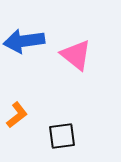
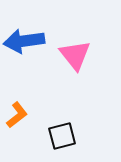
pink triangle: moved 1 px left; rotated 12 degrees clockwise
black square: rotated 8 degrees counterclockwise
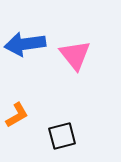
blue arrow: moved 1 px right, 3 px down
orange L-shape: rotated 8 degrees clockwise
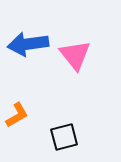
blue arrow: moved 3 px right
black square: moved 2 px right, 1 px down
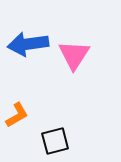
pink triangle: moved 1 px left; rotated 12 degrees clockwise
black square: moved 9 px left, 4 px down
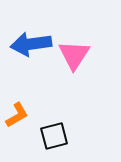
blue arrow: moved 3 px right
black square: moved 1 px left, 5 px up
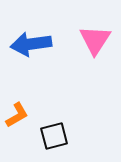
pink triangle: moved 21 px right, 15 px up
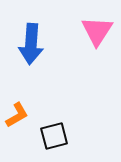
pink triangle: moved 2 px right, 9 px up
blue arrow: rotated 78 degrees counterclockwise
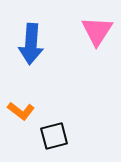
orange L-shape: moved 4 px right, 4 px up; rotated 68 degrees clockwise
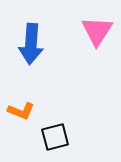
orange L-shape: rotated 16 degrees counterclockwise
black square: moved 1 px right, 1 px down
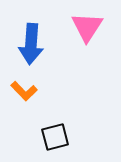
pink triangle: moved 10 px left, 4 px up
orange L-shape: moved 3 px right, 20 px up; rotated 24 degrees clockwise
